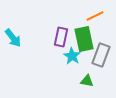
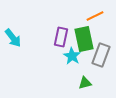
green triangle: moved 2 px left, 2 px down; rotated 24 degrees counterclockwise
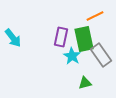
gray rectangle: rotated 55 degrees counterclockwise
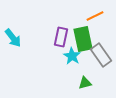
green rectangle: moved 1 px left
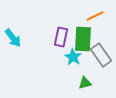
green rectangle: rotated 15 degrees clockwise
cyan star: moved 1 px right, 1 px down
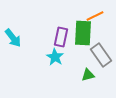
green rectangle: moved 6 px up
cyan star: moved 18 px left
green triangle: moved 3 px right, 8 px up
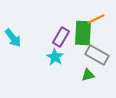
orange line: moved 1 px right, 3 px down
purple rectangle: rotated 18 degrees clockwise
gray rectangle: moved 4 px left; rotated 25 degrees counterclockwise
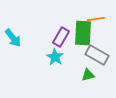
orange line: rotated 18 degrees clockwise
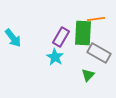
gray rectangle: moved 2 px right, 2 px up
green triangle: rotated 32 degrees counterclockwise
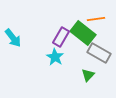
green rectangle: rotated 55 degrees counterclockwise
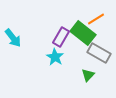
orange line: rotated 24 degrees counterclockwise
